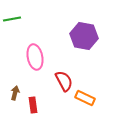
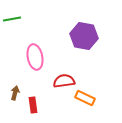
red semicircle: rotated 70 degrees counterclockwise
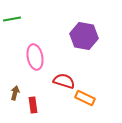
red semicircle: rotated 25 degrees clockwise
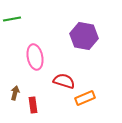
orange rectangle: rotated 48 degrees counterclockwise
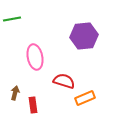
purple hexagon: rotated 16 degrees counterclockwise
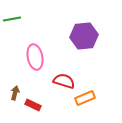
red rectangle: rotated 56 degrees counterclockwise
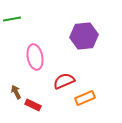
red semicircle: rotated 40 degrees counterclockwise
brown arrow: moved 1 px right, 1 px up; rotated 40 degrees counterclockwise
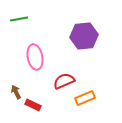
green line: moved 7 px right
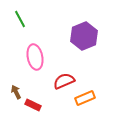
green line: moved 1 px right; rotated 72 degrees clockwise
purple hexagon: rotated 16 degrees counterclockwise
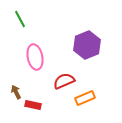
purple hexagon: moved 3 px right, 9 px down
red rectangle: rotated 14 degrees counterclockwise
